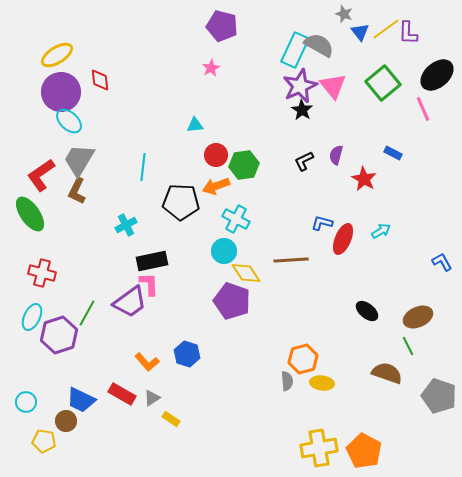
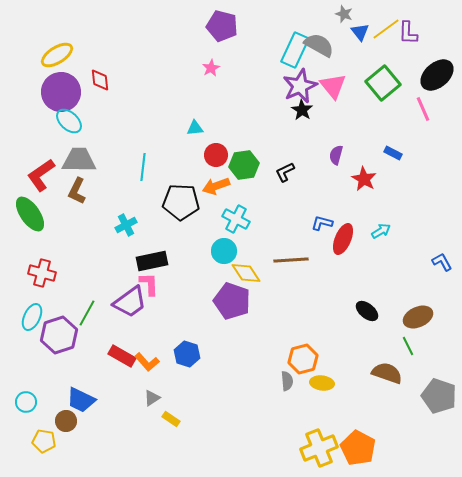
cyan triangle at (195, 125): moved 3 px down
gray trapezoid at (79, 160): rotated 60 degrees clockwise
black L-shape at (304, 161): moved 19 px left, 11 px down
red rectangle at (122, 394): moved 38 px up
yellow cross at (319, 448): rotated 12 degrees counterclockwise
orange pentagon at (364, 451): moved 6 px left, 3 px up
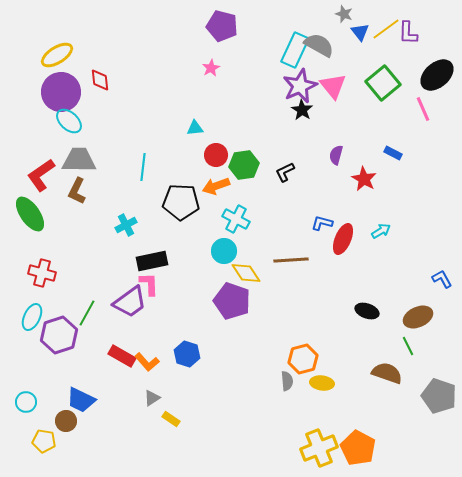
blue L-shape at (442, 262): moved 17 px down
black ellipse at (367, 311): rotated 20 degrees counterclockwise
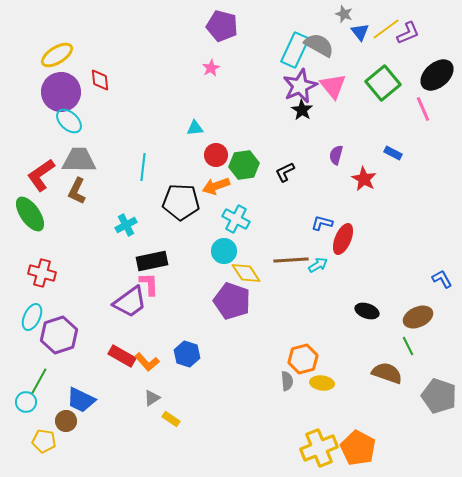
purple L-shape at (408, 33): rotated 115 degrees counterclockwise
cyan arrow at (381, 231): moved 63 px left, 34 px down
green line at (87, 313): moved 48 px left, 68 px down
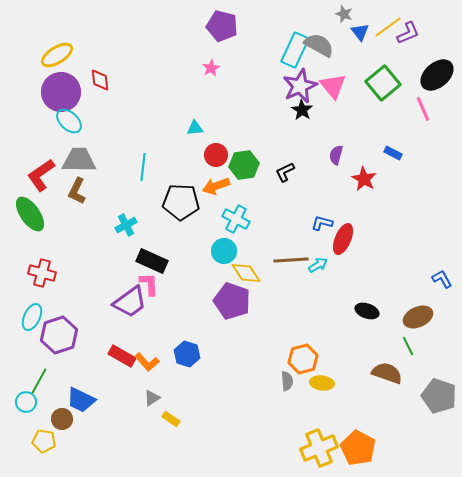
yellow line at (386, 29): moved 2 px right, 2 px up
black rectangle at (152, 261): rotated 36 degrees clockwise
brown circle at (66, 421): moved 4 px left, 2 px up
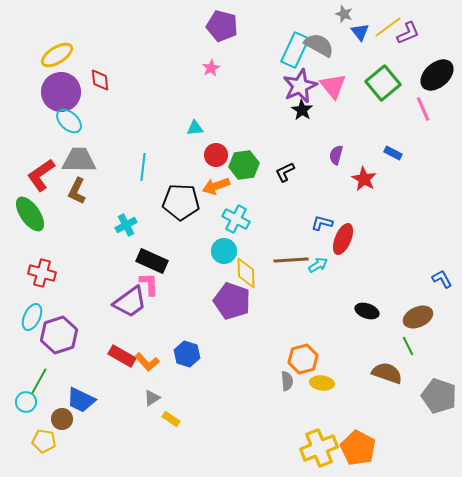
yellow diamond at (246, 273): rotated 32 degrees clockwise
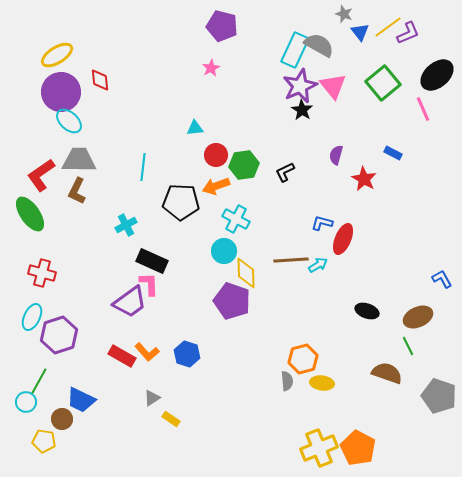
orange L-shape at (147, 362): moved 10 px up
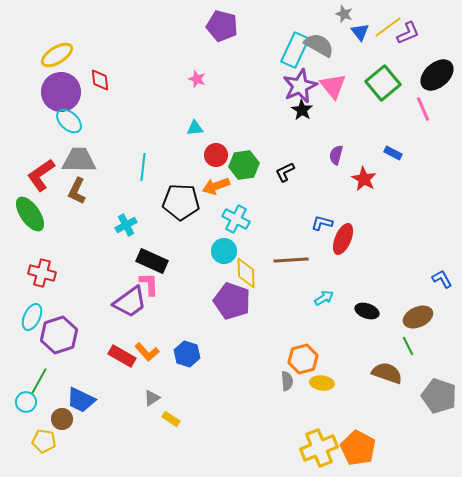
pink star at (211, 68): moved 14 px left, 11 px down; rotated 24 degrees counterclockwise
cyan arrow at (318, 265): moved 6 px right, 33 px down
